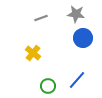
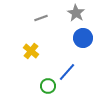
gray star: moved 1 px up; rotated 24 degrees clockwise
yellow cross: moved 2 px left, 2 px up
blue line: moved 10 px left, 8 px up
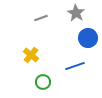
blue circle: moved 5 px right
yellow cross: moved 4 px down
blue line: moved 8 px right, 6 px up; rotated 30 degrees clockwise
green circle: moved 5 px left, 4 px up
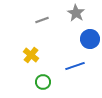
gray line: moved 1 px right, 2 px down
blue circle: moved 2 px right, 1 px down
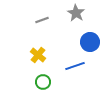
blue circle: moved 3 px down
yellow cross: moved 7 px right
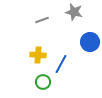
gray star: moved 2 px left, 1 px up; rotated 18 degrees counterclockwise
yellow cross: rotated 35 degrees counterclockwise
blue line: moved 14 px left, 2 px up; rotated 42 degrees counterclockwise
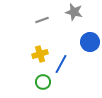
yellow cross: moved 2 px right, 1 px up; rotated 21 degrees counterclockwise
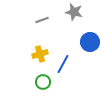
blue line: moved 2 px right
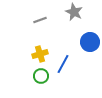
gray star: rotated 12 degrees clockwise
gray line: moved 2 px left
green circle: moved 2 px left, 6 px up
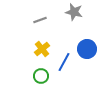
gray star: rotated 12 degrees counterclockwise
blue circle: moved 3 px left, 7 px down
yellow cross: moved 2 px right, 5 px up; rotated 21 degrees counterclockwise
blue line: moved 1 px right, 2 px up
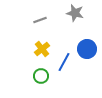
gray star: moved 1 px right, 1 px down
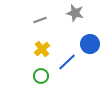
blue circle: moved 3 px right, 5 px up
blue line: moved 3 px right; rotated 18 degrees clockwise
